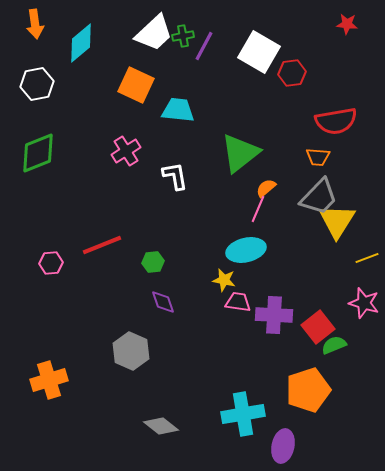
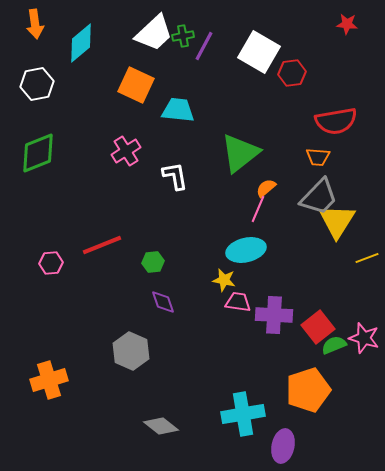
pink star: moved 35 px down
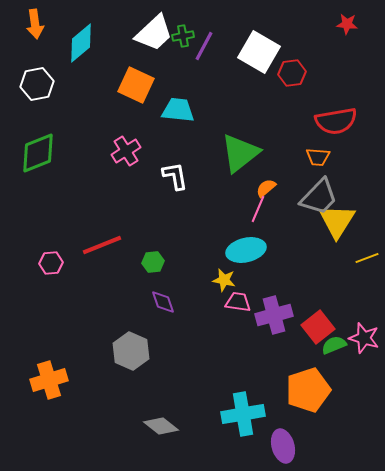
purple cross: rotated 18 degrees counterclockwise
purple ellipse: rotated 28 degrees counterclockwise
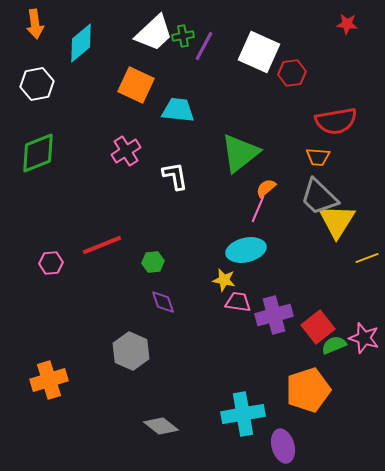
white square: rotated 6 degrees counterclockwise
gray trapezoid: rotated 90 degrees clockwise
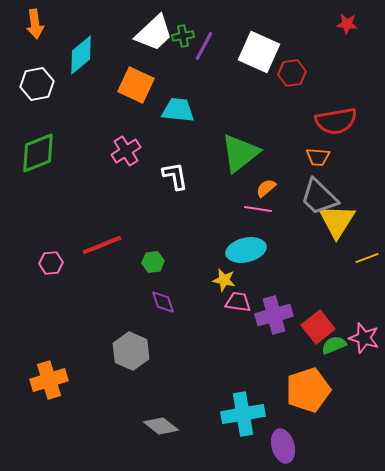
cyan diamond: moved 12 px down
pink line: rotated 76 degrees clockwise
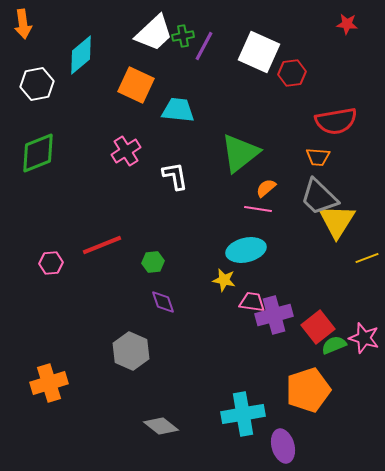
orange arrow: moved 12 px left
pink trapezoid: moved 14 px right
orange cross: moved 3 px down
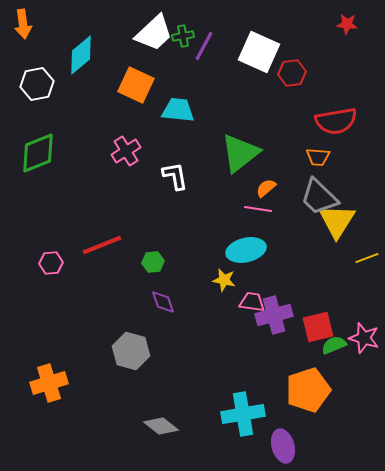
red square: rotated 24 degrees clockwise
gray hexagon: rotated 9 degrees counterclockwise
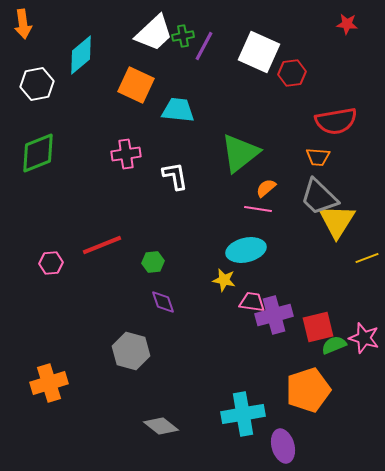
pink cross: moved 3 px down; rotated 24 degrees clockwise
